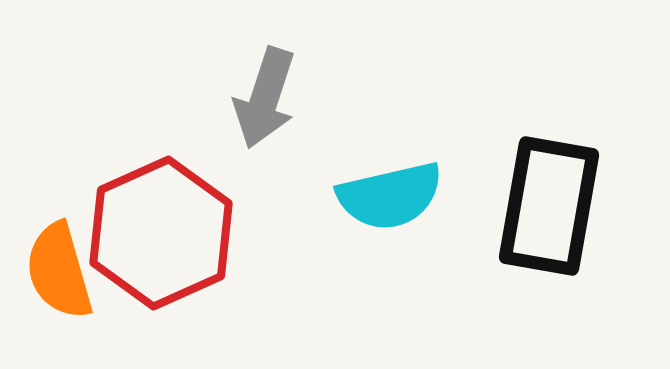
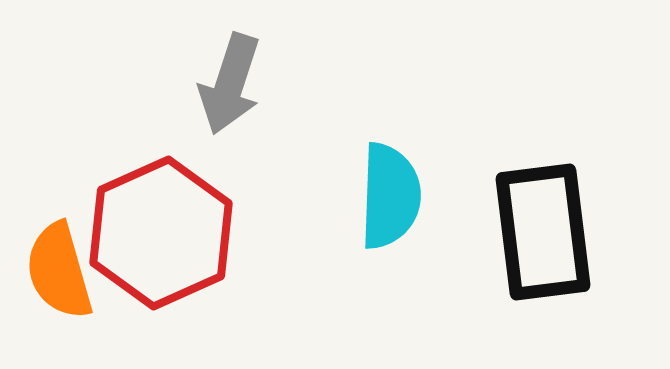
gray arrow: moved 35 px left, 14 px up
cyan semicircle: rotated 75 degrees counterclockwise
black rectangle: moved 6 px left, 26 px down; rotated 17 degrees counterclockwise
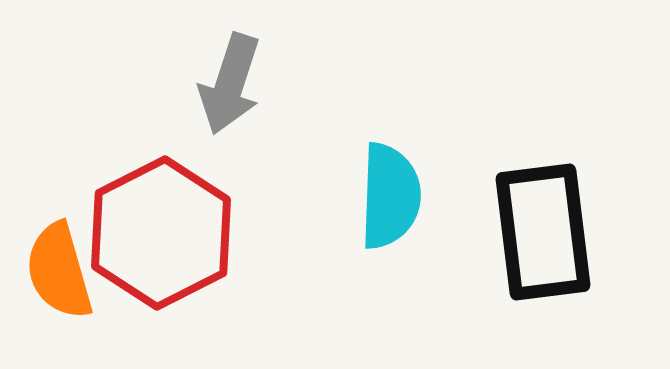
red hexagon: rotated 3 degrees counterclockwise
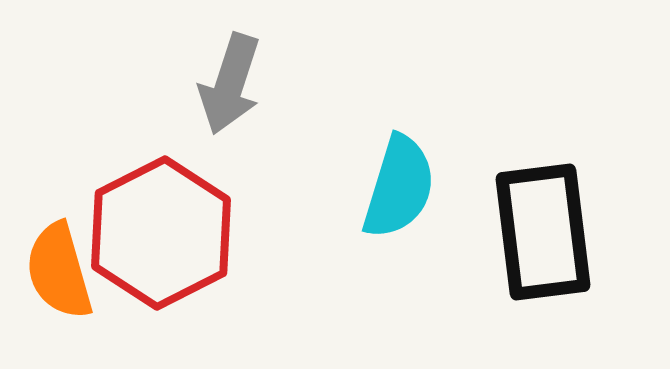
cyan semicircle: moved 9 px right, 9 px up; rotated 15 degrees clockwise
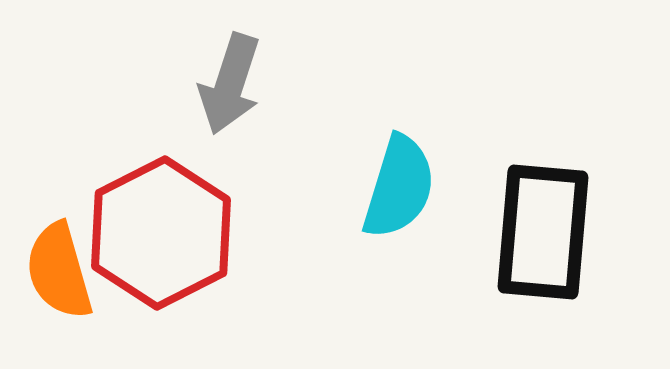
black rectangle: rotated 12 degrees clockwise
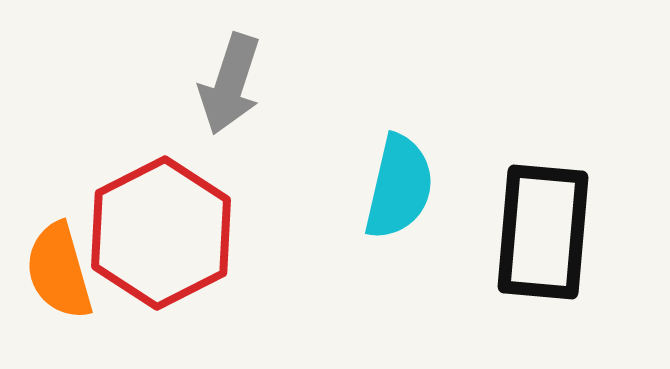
cyan semicircle: rotated 4 degrees counterclockwise
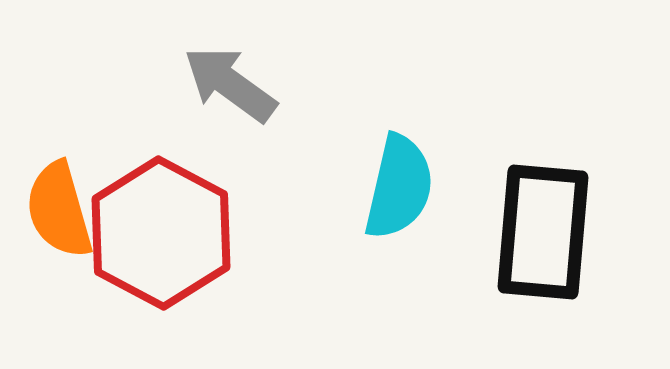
gray arrow: rotated 108 degrees clockwise
red hexagon: rotated 5 degrees counterclockwise
orange semicircle: moved 61 px up
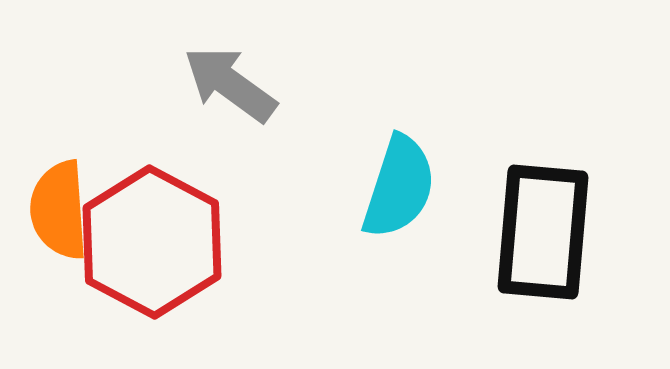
cyan semicircle: rotated 5 degrees clockwise
orange semicircle: rotated 12 degrees clockwise
red hexagon: moved 9 px left, 9 px down
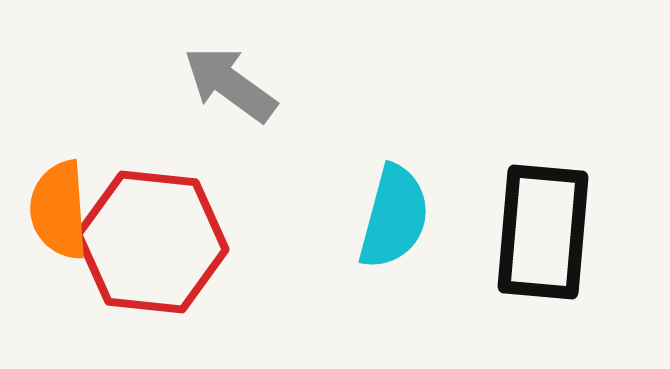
cyan semicircle: moved 5 px left, 30 px down; rotated 3 degrees counterclockwise
red hexagon: rotated 22 degrees counterclockwise
